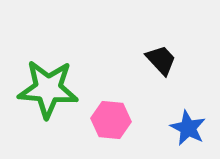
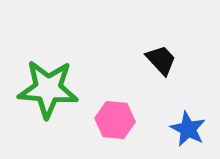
pink hexagon: moved 4 px right
blue star: moved 1 px down
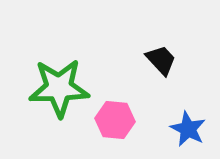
green star: moved 11 px right, 1 px up; rotated 6 degrees counterclockwise
